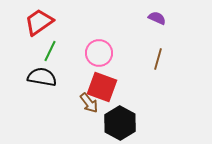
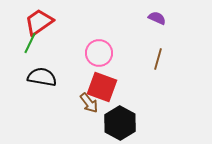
green line: moved 20 px left, 8 px up
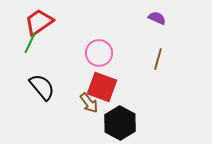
black semicircle: moved 10 px down; rotated 40 degrees clockwise
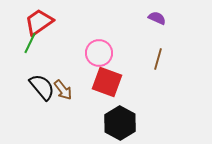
red square: moved 5 px right, 5 px up
brown arrow: moved 26 px left, 13 px up
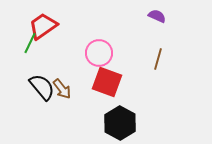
purple semicircle: moved 2 px up
red trapezoid: moved 4 px right, 4 px down
brown arrow: moved 1 px left, 1 px up
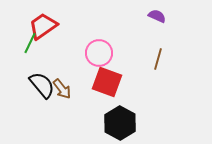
black semicircle: moved 2 px up
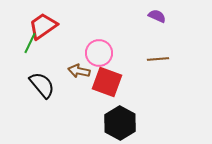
brown line: rotated 70 degrees clockwise
brown arrow: moved 17 px right, 18 px up; rotated 140 degrees clockwise
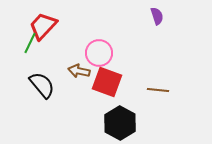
purple semicircle: rotated 48 degrees clockwise
red trapezoid: rotated 12 degrees counterclockwise
brown line: moved 31 px down; rotated 10 degrees clockwise
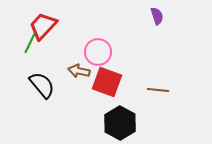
pink circle: moved 1 px left, 1 px up
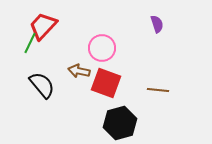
purple semicircle: moved 8 px down
pink circle: moved 4 px right, 4 px up
red square: moved 1 px left, 1 px down
black hexagon: rotated 16 degrees clockwise
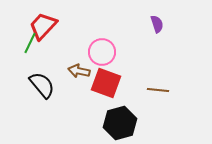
pink circle: moved 4 px down
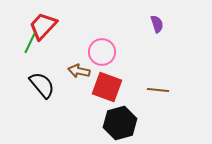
red square: moved 1 px right, 4 px down
